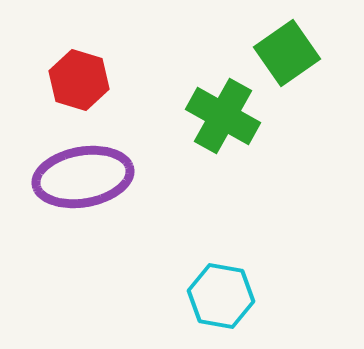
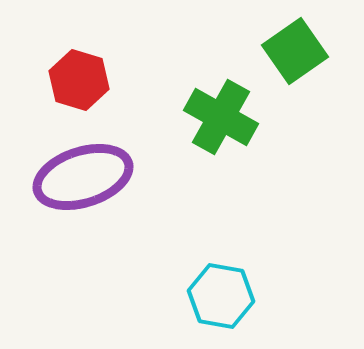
green square: moved 8 px right, 2 px up
green cross: moved 2 px left, 1 px down
purple ellipse: rotated 8 degrees counterclockwise
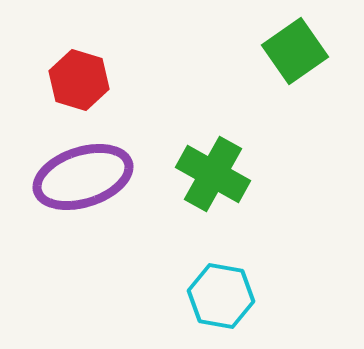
green cross: moved 8 px left, 57 px down
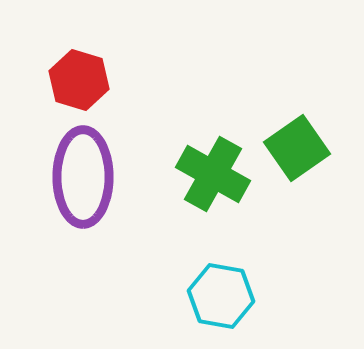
green square: moved 2 px right, 97 px down
purple ellipse: rotated 72 degrees counterclockwise
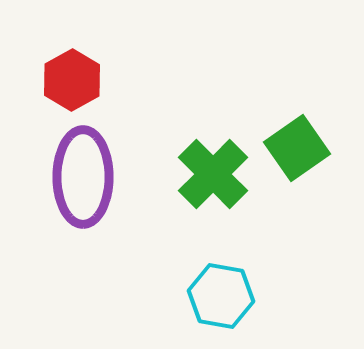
red hexagon: moved 7 px left; rotated 14 degrees clockwise
green cross: rotated 16 degrees clockwise
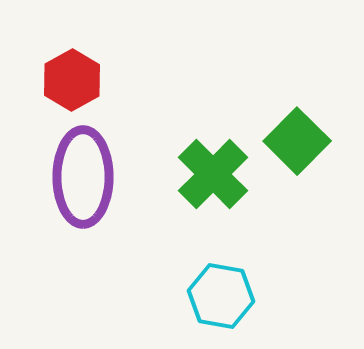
green square: moved 7 px up; rotated 10 degrees counterclockwise
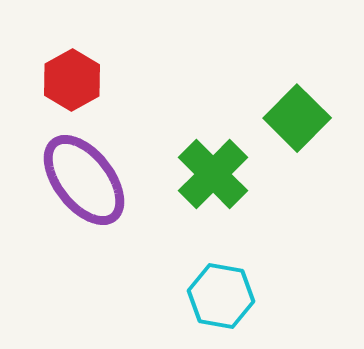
green square: moved 23 px up
purple ellipse: moved 1 px right, 3 px down; rotated 38 degrees counterclockwise
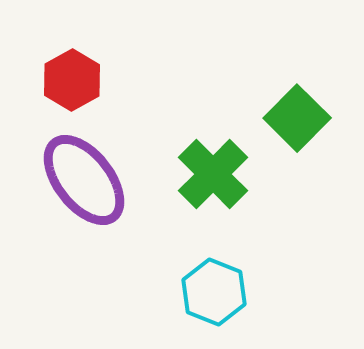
cyan hexagon: moved 7 px left, 4 px up; rotated 12 degrees clockwise
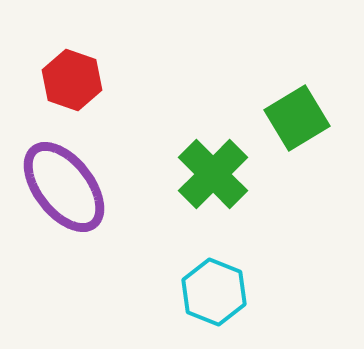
red hexagon: rotated 12 degrees counterclockwise
green square: rotated 14 degrees clockwise
purple ellipse: moved 20 px left, 7 px down
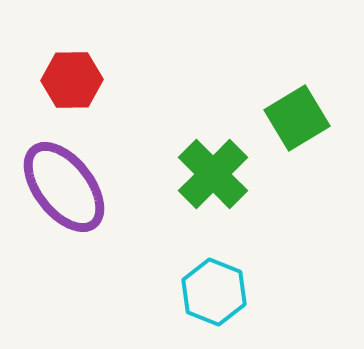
red hexagon: rotated 20 degrees counterclockwise
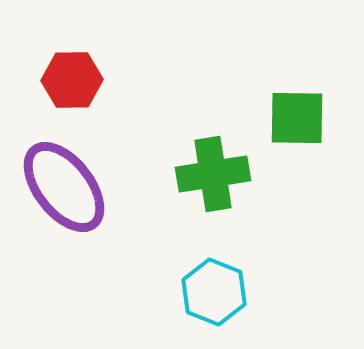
green square: rotated 32 degrees clockwise
green cross: rotated 36 degrees clockwise
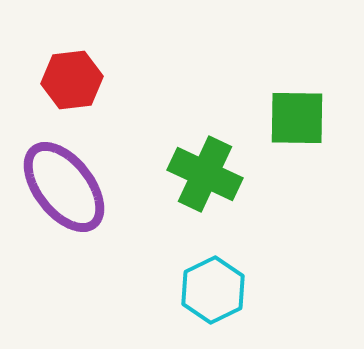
red hexagon: rotated 6 degrees counterclockwise
green cross: moved 8 px left; rotated 34 degrees clockwise
cyan hexagon: moved 1 px left, 2 px up; rotated 12 degrees clockwise
